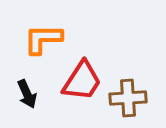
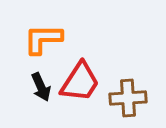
red trapezoid: moved 2 px left, 1 px down
black arrow: moved 14 px right, 7 px up
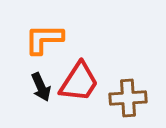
orange L-shape: moved 1 px right
red trapezoid: moved 1 px left
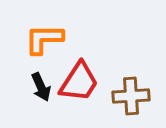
brown cross: moved 3 px right, 2 px up
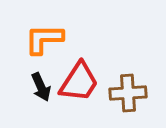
brown cross: moved 3 px left, 3 px up
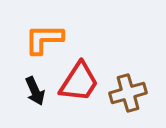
black arrow: moved 6 px left, 4 px down
brown cross: rotated 12 degrees counterclockwise
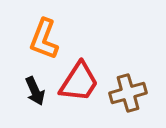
orange L-shape: rotated 69 degrees counterclockwise
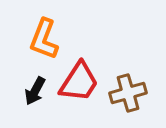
black arrow: rotated 52 degrees clockwise
